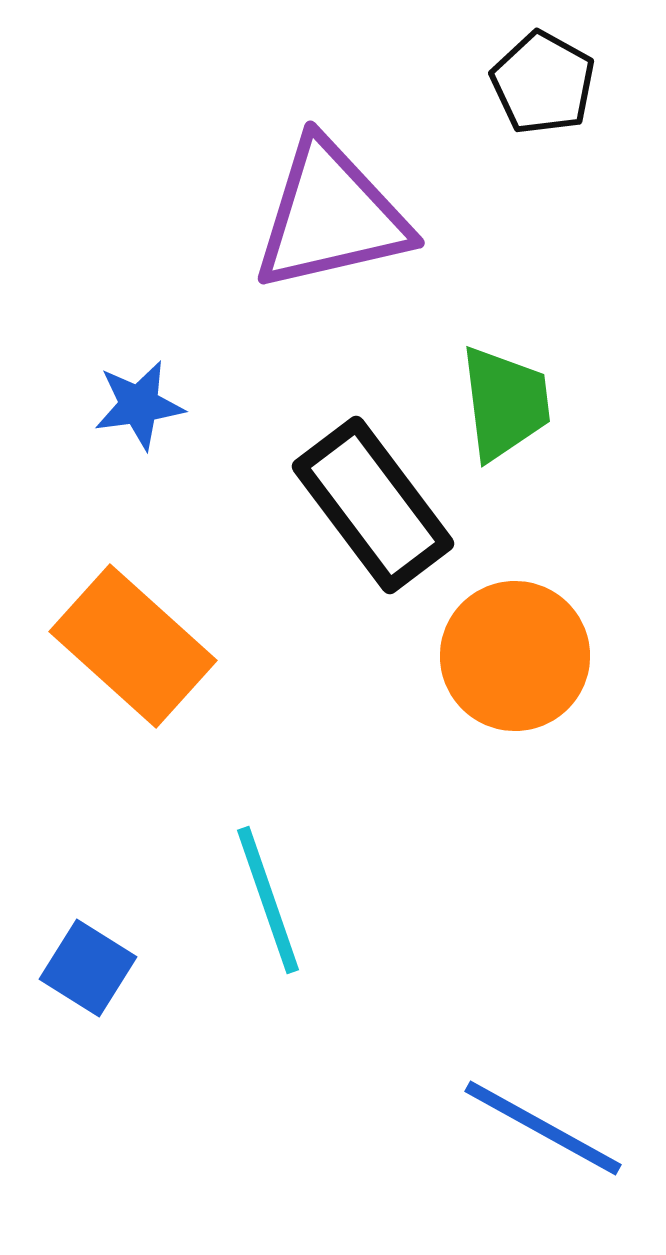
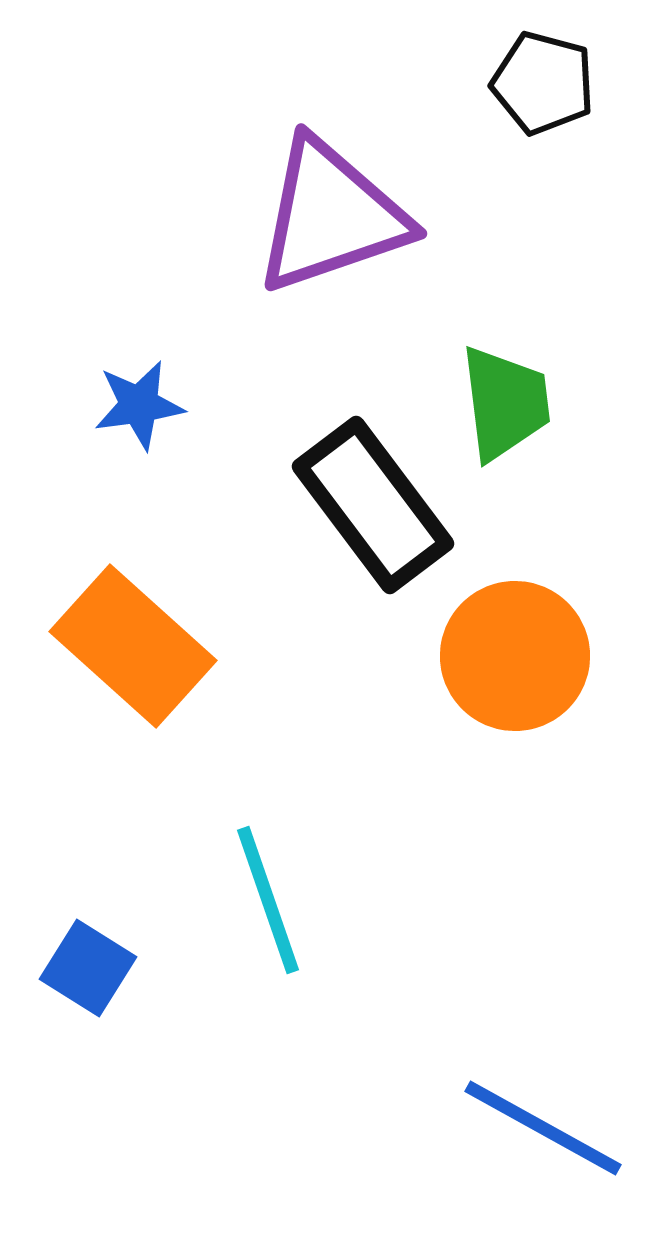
black pentagon: rotated 14 degrees counterclockwise
purple triangle: rotated 6 degrees counterclockwise
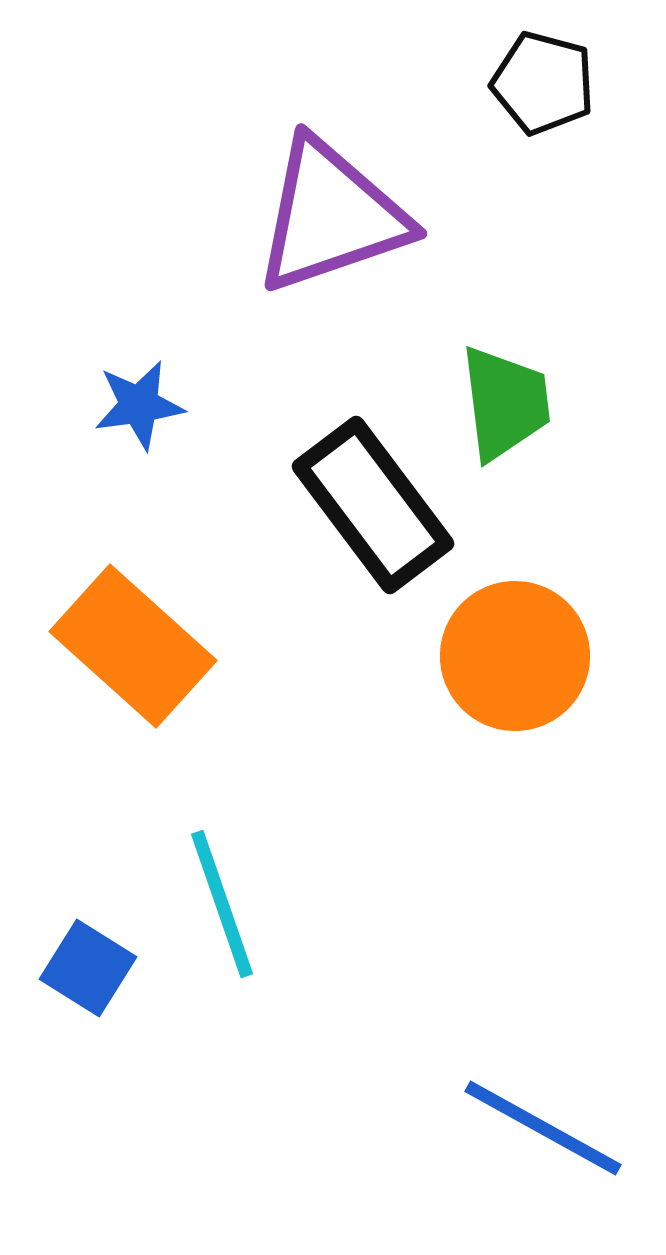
cyan line: moved 46 px left, 4 px down
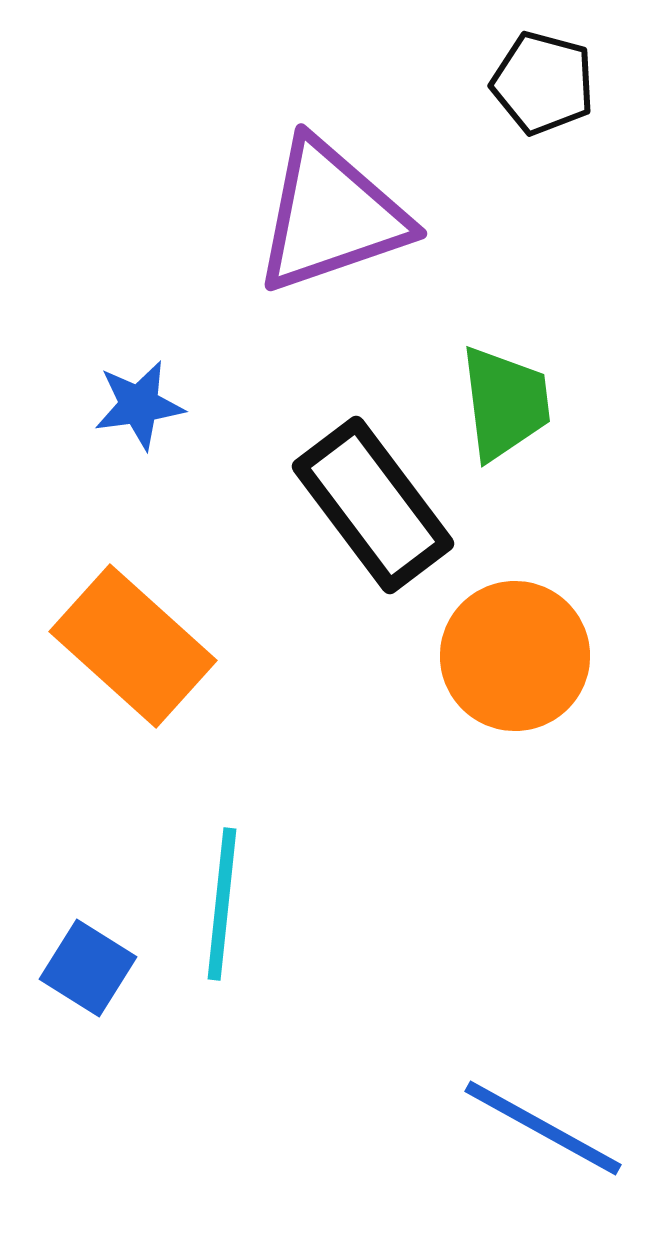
cyan line: rotated 25 degrees clockwise
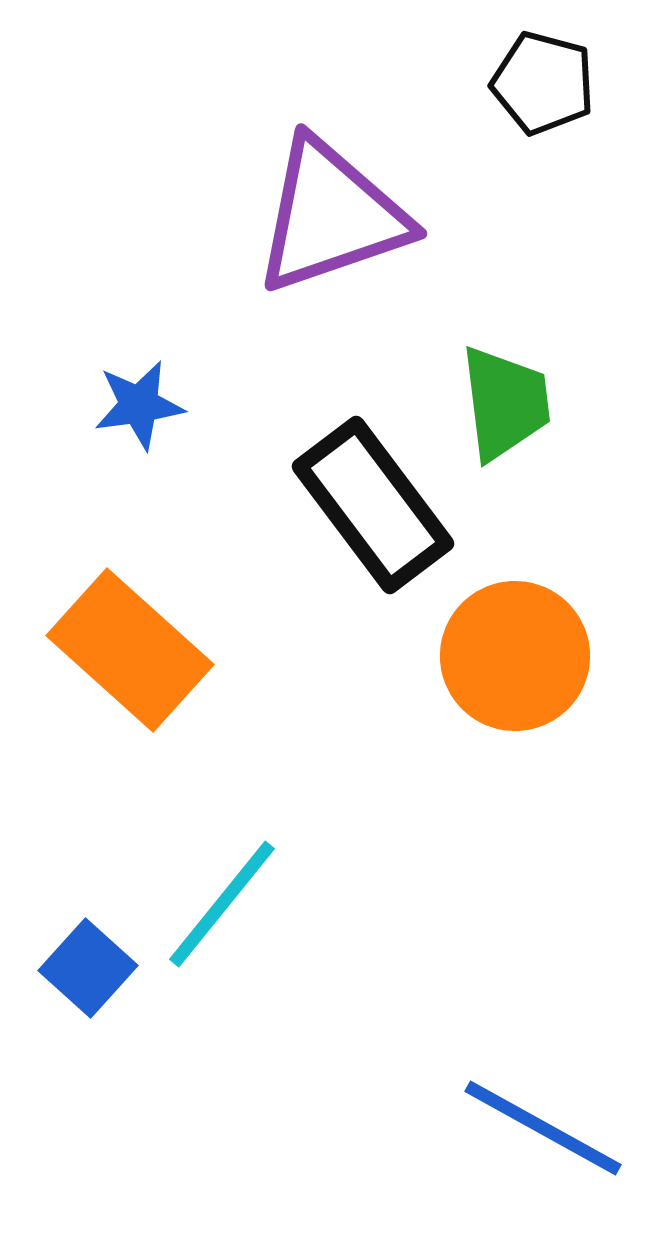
orange rectangle: moved 3 px left, 4 px down
cyan line: rotated 33 degrees clockwise
blue square: rotated 10 degrees clockwise
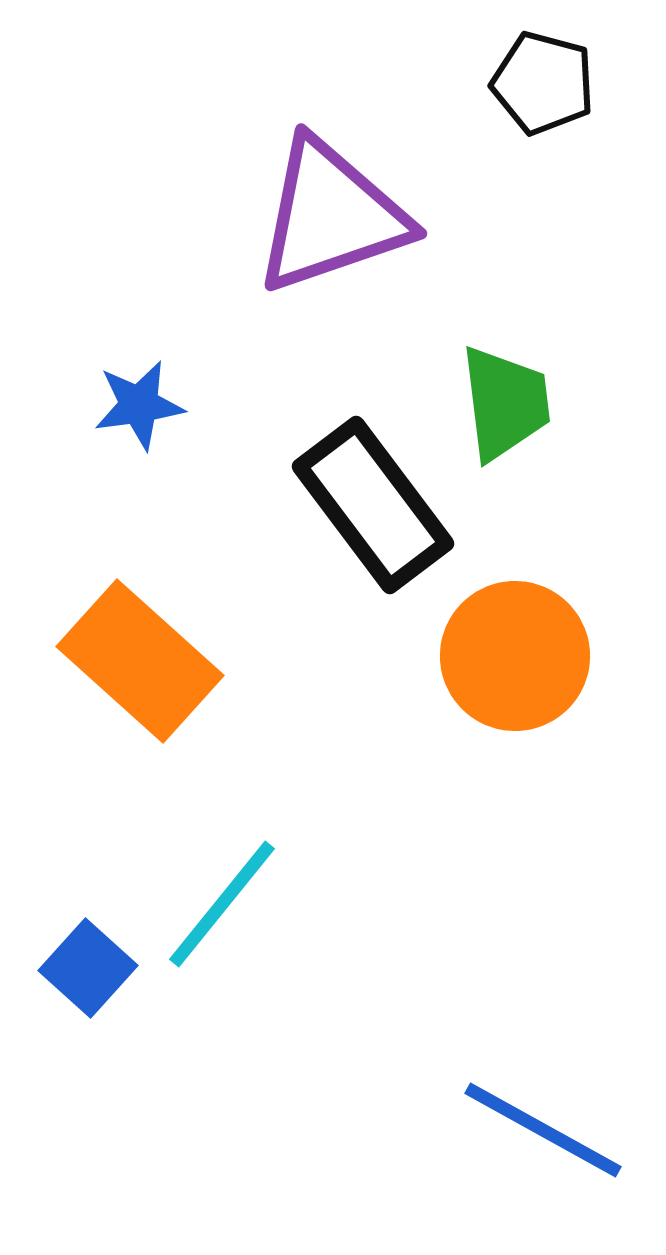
orange rectangle: moved 10 px right, 11 px down
blue line: moved 2 px down
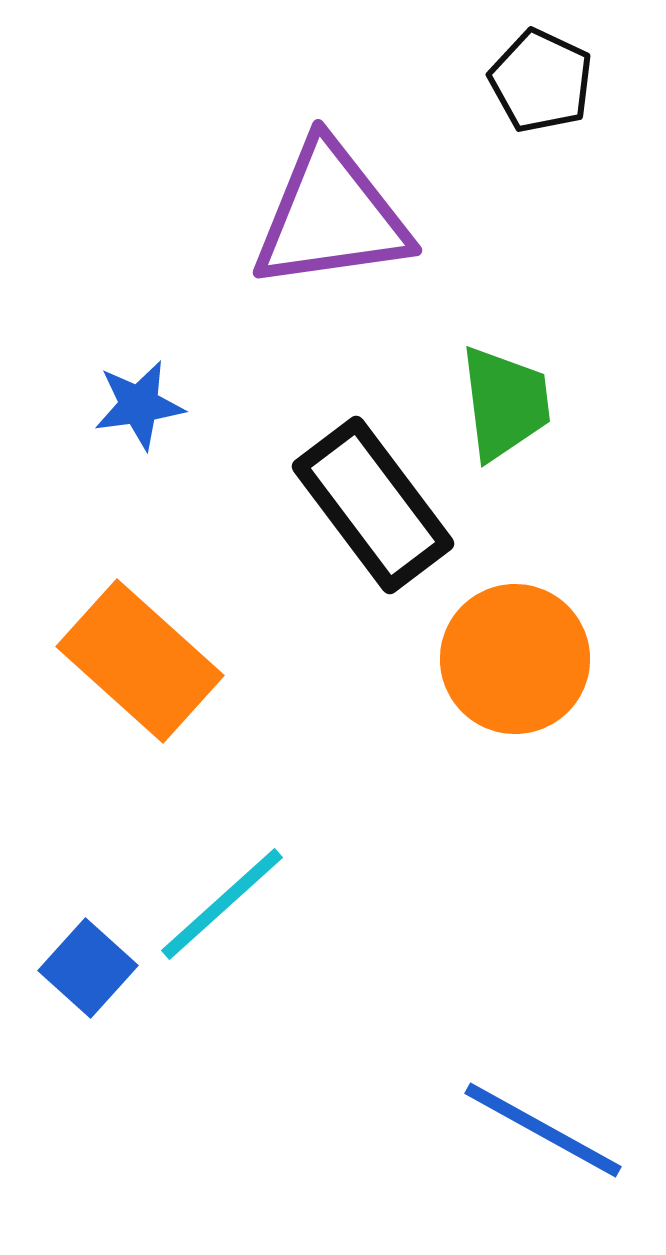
black pentagon: moved 2 px left, 2 px up; rotated 10 degrees clockwise
purple triangle: rotated 11 degrees clockwise
orange circle: moved 3 px down
cyan line: rotated 9 degrees clockwise
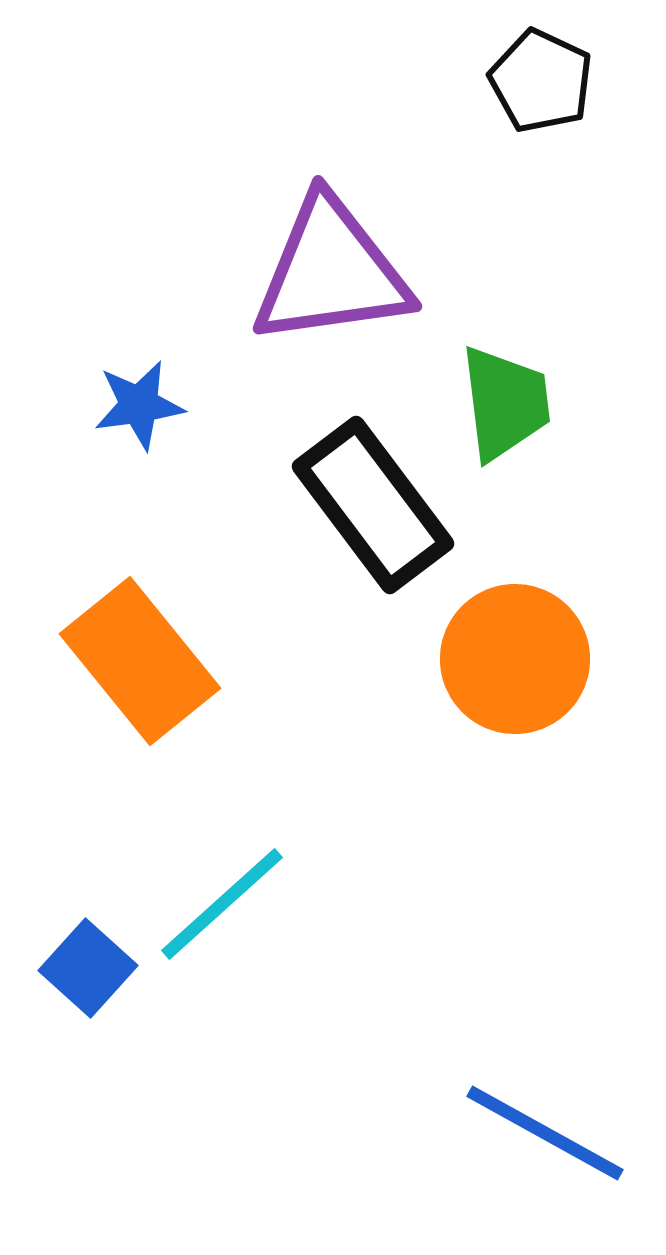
purple triangle: moved 56 px down
orange rectangle: rotated 9 degrees clockwise
blue line: moved 2 px right, 3 px down
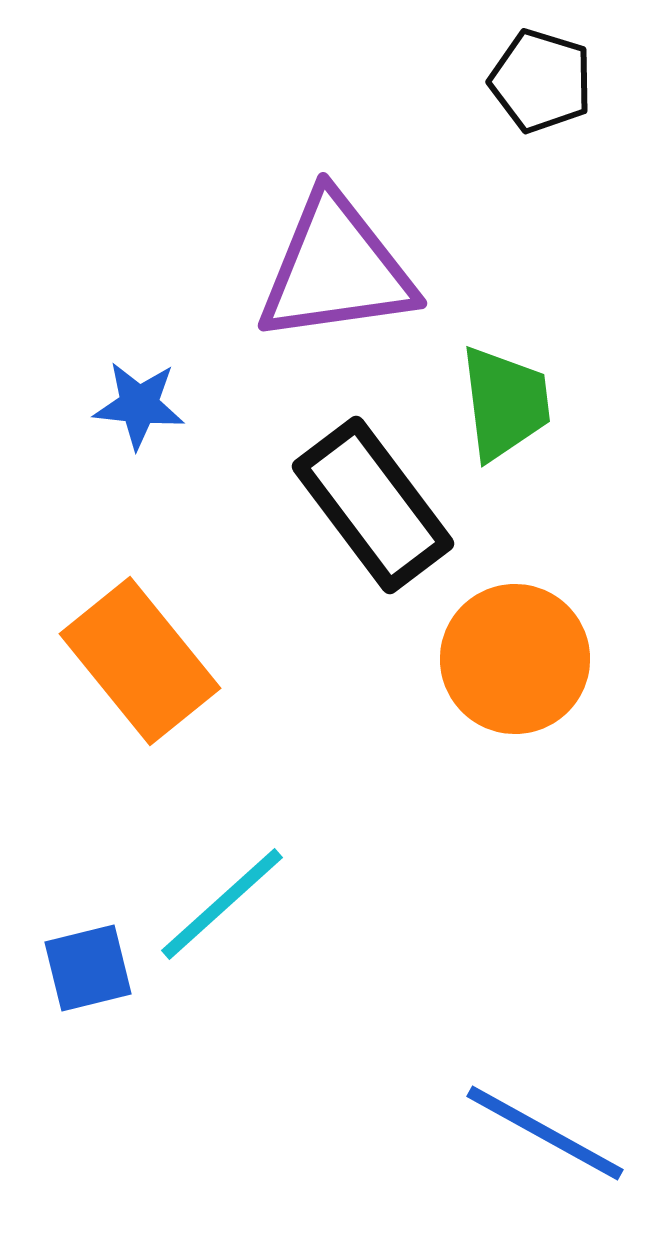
black pentagon: rotated 8 degrees counterclockwise
purple triangle: moved 5 px right, 3 px up
blue star: rotated 14 degrees clockwise
blue square: rotated 34 degrees clockwise
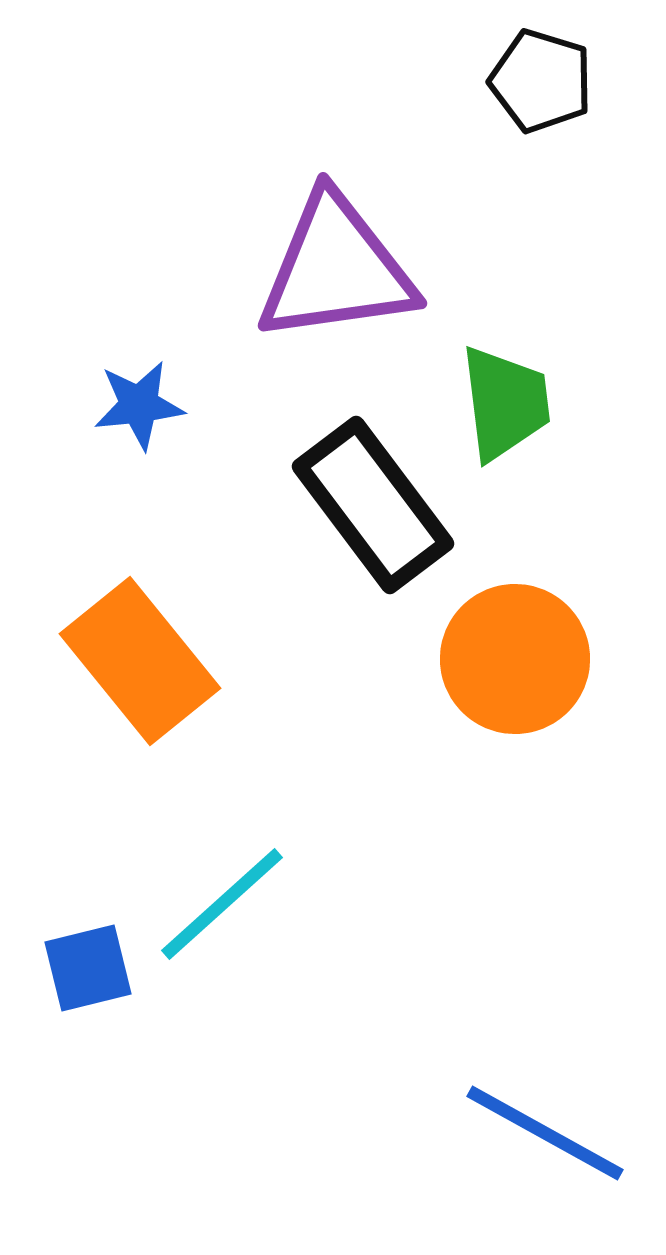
blue star: rotated 12 degrees counterclockwise
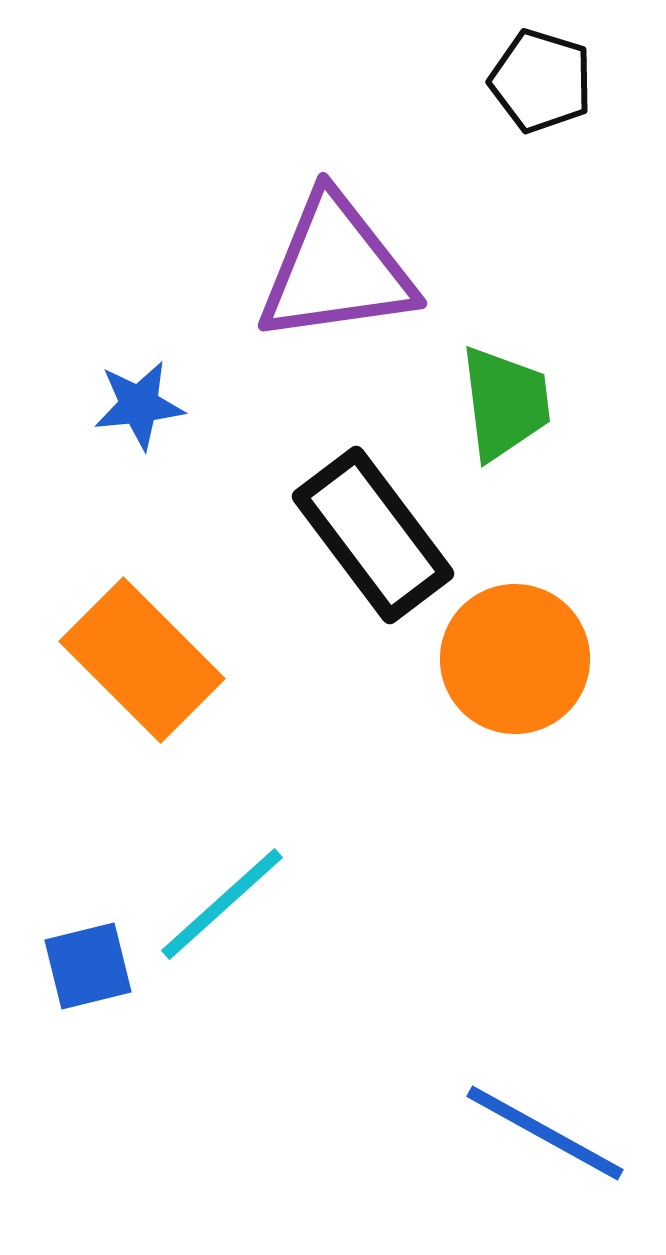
black rectangle: moved 30 px down
orange rectangle: moved 2 px right, 1 px up; rotated 6 degrees counterclockwise
blue square: moved 2 px up
